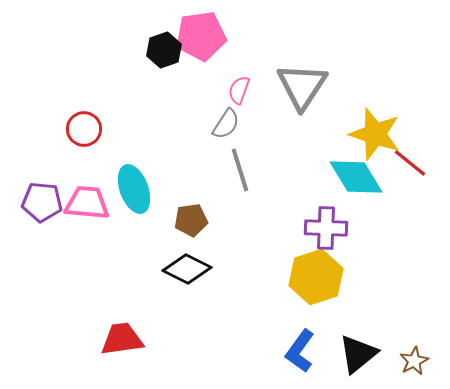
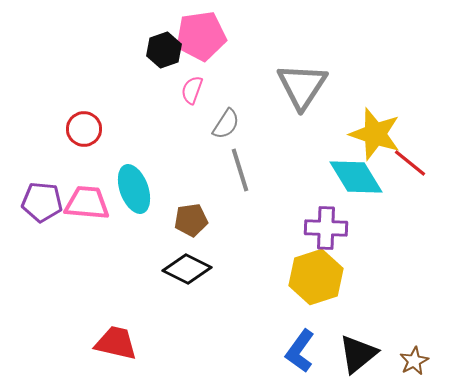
pink semicircle: moved 47 px left
red trapezoid: moved 6 px left, 4 px down; rotated 21 degrees clockwise
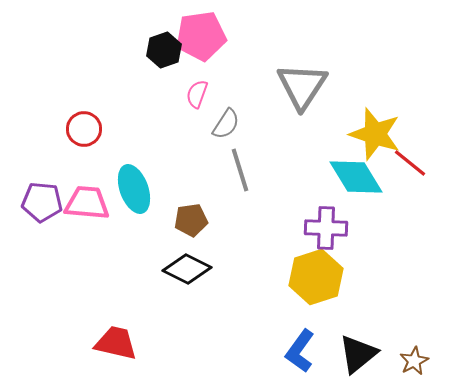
pink semicircle: moved 5 px right, 4 px down
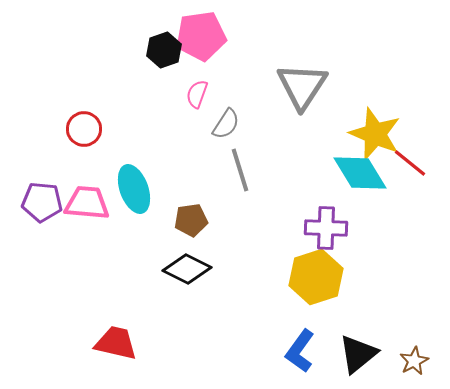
yellow star: rotated 4 degrees clockwise
cyan diamond: moved 4 px right, 4 px up
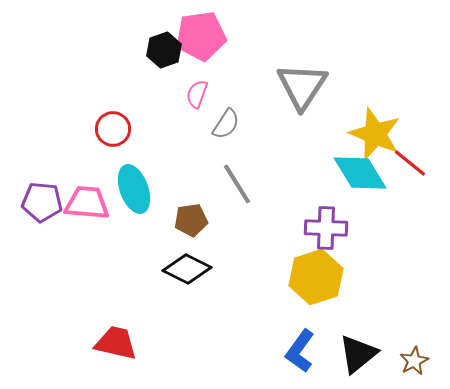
red circle: moved 29 px right
gray line: moved 3 px left, 14 px down; rotated 15 degrees counterclockwise
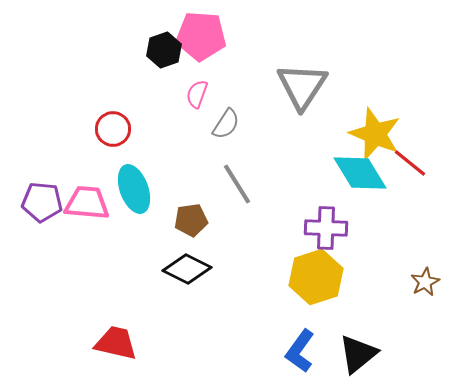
pink pentagon: rotated 12 degrees clockwise
brown star: moved 11 px right, 79 px up
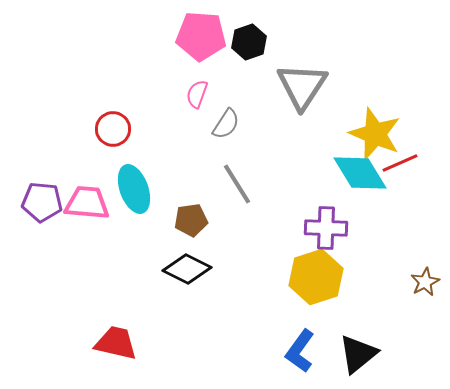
black hexagon: moved 85 px right, 8 px up
red line: moved 10 px left; rotated 63 degrees counterclockwise
